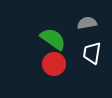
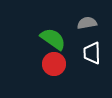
white trapezoid: rotated 10 degrees counterclockwise
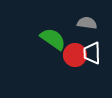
gray semicircle: rotated 18 degrees clockwise
red circle: moved 21 px right, 9 px up
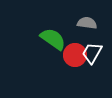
white trapezoid: rotated 30 degrees clockwise
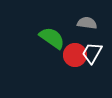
green semicircle: moved 1 px left, 1 px up
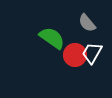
gray semicircle: rotated 138 degrees counterclockwise
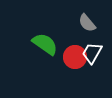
green semicircle: moved 7 px left, 6 px down
red circle: moved 2 px down
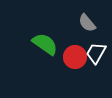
white trapezoid: moved 4 px right
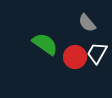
white trapezoid: moved 1 px right
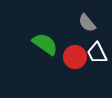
white trapezoid: rotated 55 degrees counterclockwise
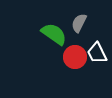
gray semicircle: moved 8 px left; rotated 66 degrees clockwise
green semicircle: moved 9 px right, 10 px up
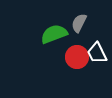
green semicircle: rotated 56 degrees counterclockwise
red circle: moved 2 px right
